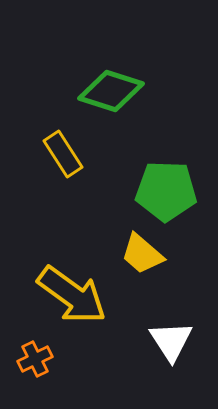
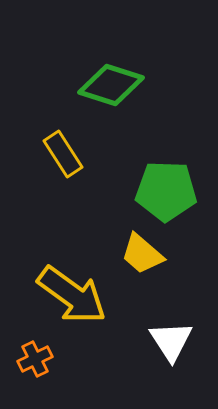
green diamond: moved 6 px up
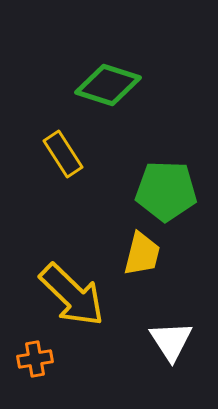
green diamond: moved 3 px left
yellow trapezoid: rotated 117 degrees counterclockwise
yellow arrow: rotated 8 degrees clockwise
orange cross: rotated 16 degrees clockwise
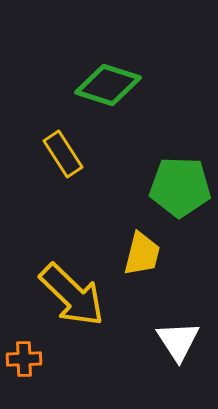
green pentagon: moved 14 px right, 4 px up
white triangle: moved 7 px right
orange cross: moved 11 px left; rotated 8 degrees clockwise
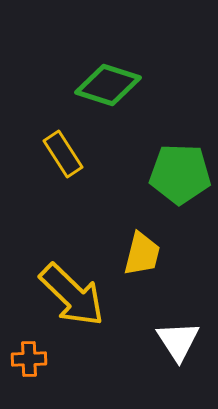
green pentagon: moved 13 px up
orange cross: moved 5 px right
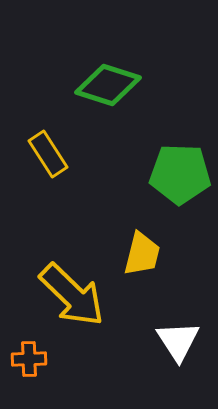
yellow rectangle: moved 15 px left
